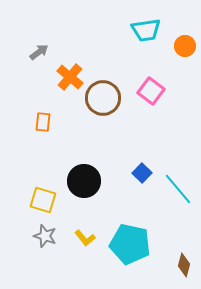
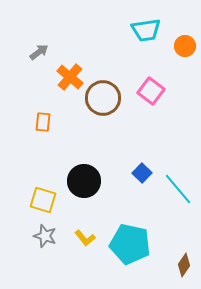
brown diamond: rotated 20 degrees clockwise
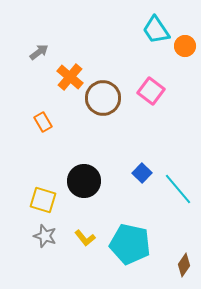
cyan trapezoid: moved 10 px right; rotated 64 degrees clockwise
orange rectangle: rotated 36 degrees counterclockwise
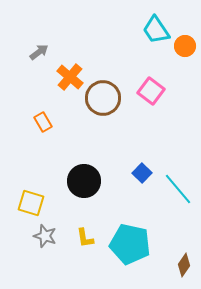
yellow square: moved 12 px left, 3 px down
yellow L-shape: rotated 30 degrees clockwise
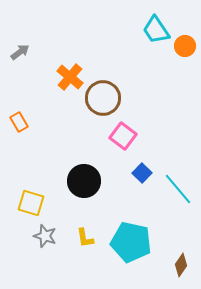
gray arrow: moved 19 px left
pink square: moved 28 px left, 45 px down
orange rectangle: moved 24 px left
cyan pentagon: moved 1 px right, 2 px up
brown diamond: moved 3 px left
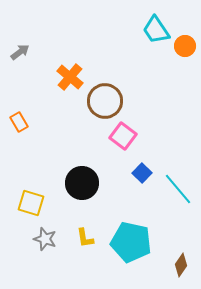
brown circle: moved 2 px right, 3 px down
black circle: moved 2 px left, 2 px down
gray star: moved 3 px down
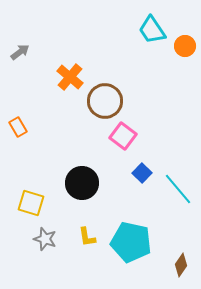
cyan trapezoid: moved 4 px left
orange rectangle: moved 1 px left, 5 px down
yellow L-shape: moved 2 px right, 1 px up
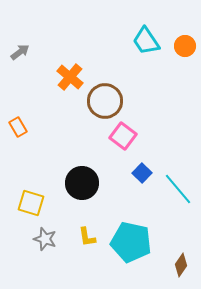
cyan trapezoid: moved 6 px left, 11 px down
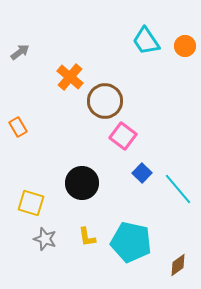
brown diamond: moved 3 px left; rotated 20 degrees clockwise
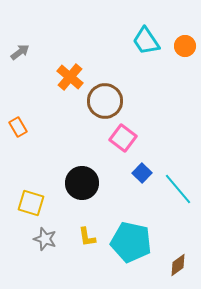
pink square: moved 2 px down
